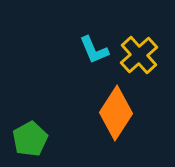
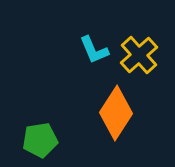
green pentagon: moved 10 px right, 1 px down; rotated 20 degrees clockwise
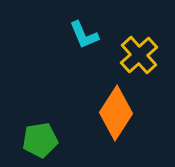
cyan L-shape: moved 10 px left, 15 px up
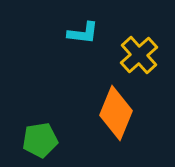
cyan L-shape: moved 1 px left, 2 px up; rotated 60 degrees counterclockwise
orange diamond: rotated 10 degrees counterclockwise
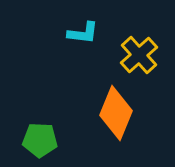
green pentagon: rotated 12 degrees clockwise
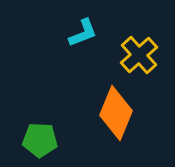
cyan L-shape: rotated 28 degrees counterclockwise
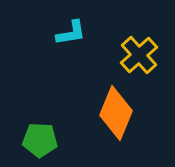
cyan L-shape: moved 12 px left; rotated 12 degrees clockwise
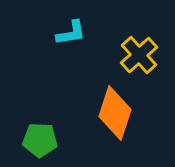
orange diamond: moved 1 px left; rotated 4 degrees counterclockwise
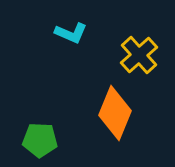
cyan L-shape: rotated 32 degrees clockwise
orange diamond: rotated 4 degrees clockwise
